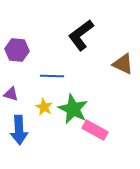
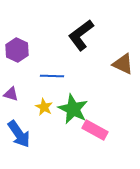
purple hexagon: rotated 20 degrees clockwise
blue arrow: moved 4 px down; rotated 32 degrees counterclockwise
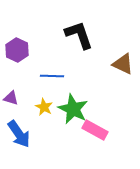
black L-shape: moved 2 px left; rotated 108 degrees clockwise
purple triangle: moved 4 px down
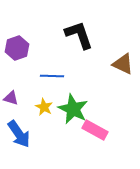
purple hexagon: moved 2 px up; rotated 15 degrees clockwise
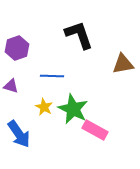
brown triangle: rotated 35 degrees counterclockwise
purple triangle: moved 12 px up
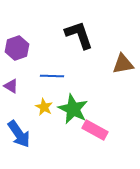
purple triangle: rotated 14 degrees clockwise
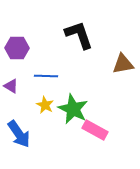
purple hexagon: rotated 20 degrees clockwise
blue line: moved 6 px left
yellow star: moved 1 px right, 2 px up
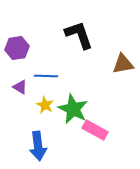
purple hexagon: rotated 10 degrees counterclockwise
purple triangle: moved 9 px right, 1 px down
blue arrow: moved 19 px right, 12 px down; rotated 28 degrees clockwise
